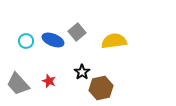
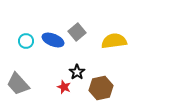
black star: moved 5 px left
red star: moved 15 px right, 6 px down
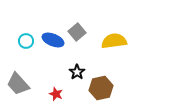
red star: moved 8 px left, 7 px down
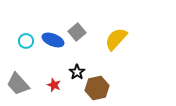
yellow semicircle: moved 2 px right, 2 px up; rotated 40 degrees counterclockwise
brown hexagon: moved 4 px left
red star: moved 2 px left, 9 px up
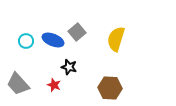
yellow semicircle: rotated 25 degrees counterclockwise
black star: moved 8 px left, 5 px up; rotated 21 degrees counterclockwise
brown hexagon: moved 13 px right; rotated 15 degrees clockwise
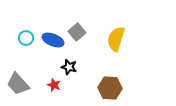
cyan circle: moved 3 px up
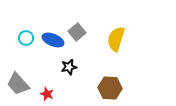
black star: rotated 28 degrees counterclockwise
red star: moved 7 px left, 9 px down
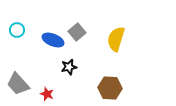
cyan circle: moved 9 px left, 8 px up
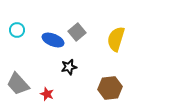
brown hexagon: rotated 10 degrees counterclockwise
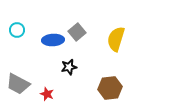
blue ellipse: rotated 25 degrees counterclockwise
gray trapezoid: rotated 20 degrees counterclockwise
